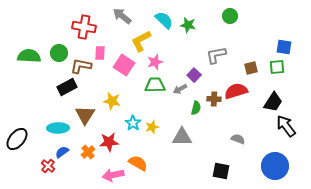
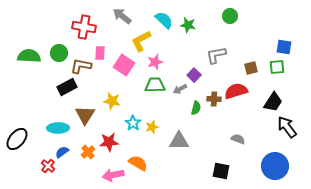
black arrow at (286, 126): moved 1 px right, 1 px down
gray triangle at (182, 137): moved 3 px left, 4 px down
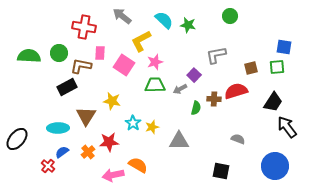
brown triangle at (85, 115): moved 1 px right, 1 px down
orange semicircle at (138, 163): moved 2 px down
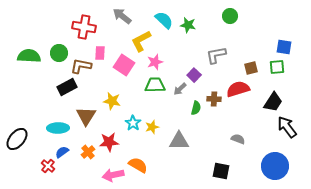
gray arrow at (180, 89): rotated 16 degrees counterclockwise
red semicircle at (236, 91): moved 2 px right, 2 px up
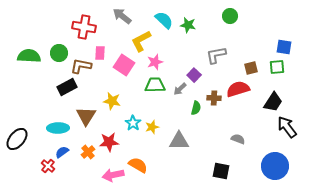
brown cross at (214, 99): moved 1 px up
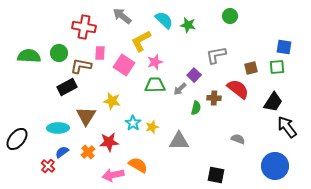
red semicircle at (238, 89): rotated 55 degrees clockwise
black square at (221, 171): moved 5 px left, 4 px down
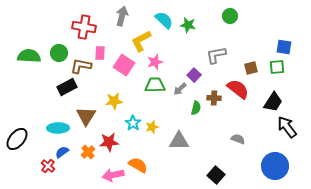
gray arrow at (122, 16): rotated 66 degrees clockwise
yellow star at (112, 101): moved 2 px right; rotated 18 degrees counterclockwise
black square at (216, 175): rotated 30 degrees clockwise
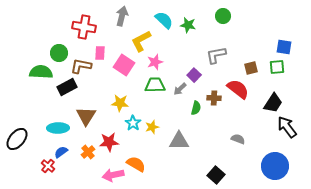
green circle at (230, 16): moved 7 px left
green semicircle at (29, 56): moved 12 px right, 16 px down
yellow star at (114, 101): moved 6 px right, 2 px down; rotated 12 degrees clockwise
black trapezoid at (273, 102): moved 1 px down
blue semicircle at (62, 152): moved 1 px left
orange semicircle at (138, 165): moved 2 px left, 1 px up
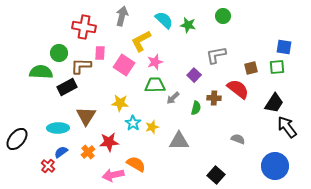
brown L-shape at (81, 66): rotated 10 degrees counterclockwise
gray arrow at (180, 89): moved 7 px left, 9 px down
black trapezoid at (273, 103): moved 1 px right
